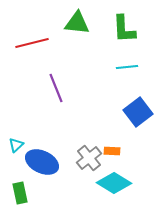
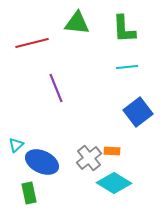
green rectangle: moved 9 px right
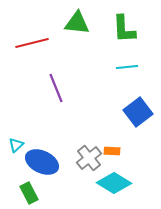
green rectangle: rotated 15 degrees counterclockwise
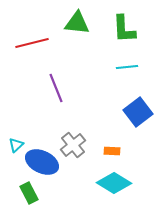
gray cross: moved 16 px left, 13 px up
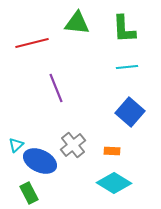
blue square: moved 8 px left; rotated 12 degrees counterclockwise
blue ellipse: moved 2 px left, 1 px up
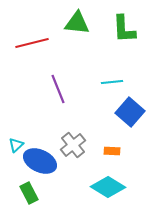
cyan line: moved 15 px left, 15 px down
purple line: moved 2 px right, 1 px down
cyan diamond: moved 6 px left, 4 px down
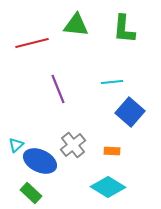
green triangle: moved 1 px left, 2 px down
green L-shape: rotated 8 degrees clockwise
green rectangle: moved 2 px right; rotated 20 degrees counterclockwise
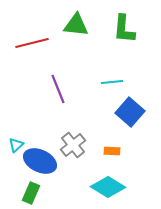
green rectangle: rotated 70 degrees clockwise
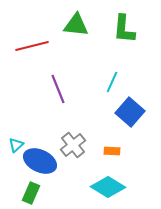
red line: moved 3 px down
cyan line: rotated 60 degrees counterclockwise
